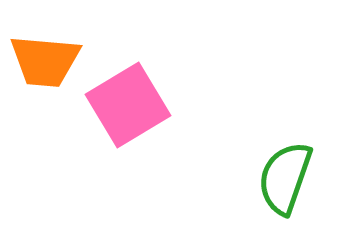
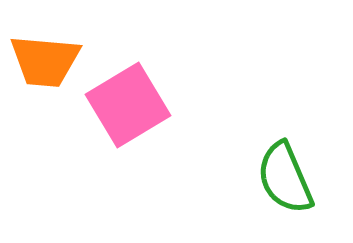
green semicircle: rotated 42 degrees counterclockwise
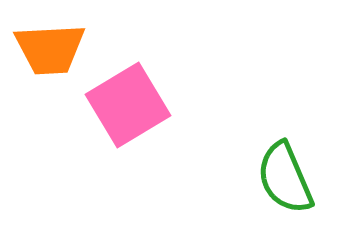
orange trapezoid: moved 5 px right, 12 px up; rotated 8 degrees counterclockwise
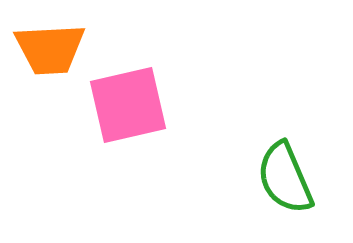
pink square: rotated 18 degrees clockwise
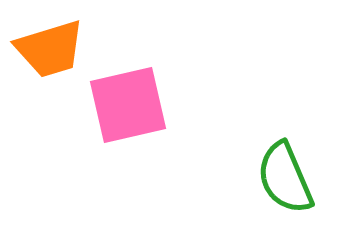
orange trapezoid: rotated 14 degrees counterclockwise
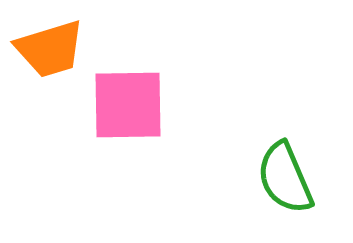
pink square: rotated 12 degrees clockwise
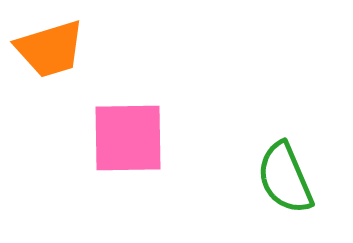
pink square: moved 33 px down
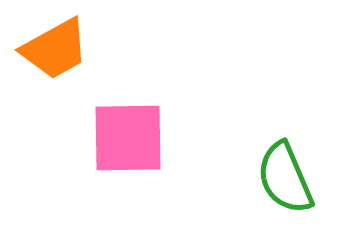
orange trapezoid: moved 5 px right; rotated 12 degrees counterclockwise
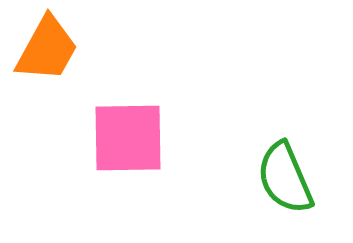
orange trapezoid: moved 8 px left; rotated 32 degrees counterclockwise
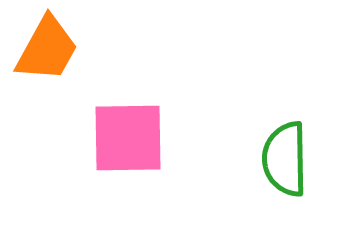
green semicircle: moved 19 px up; rotated 22 degrees clockwise
